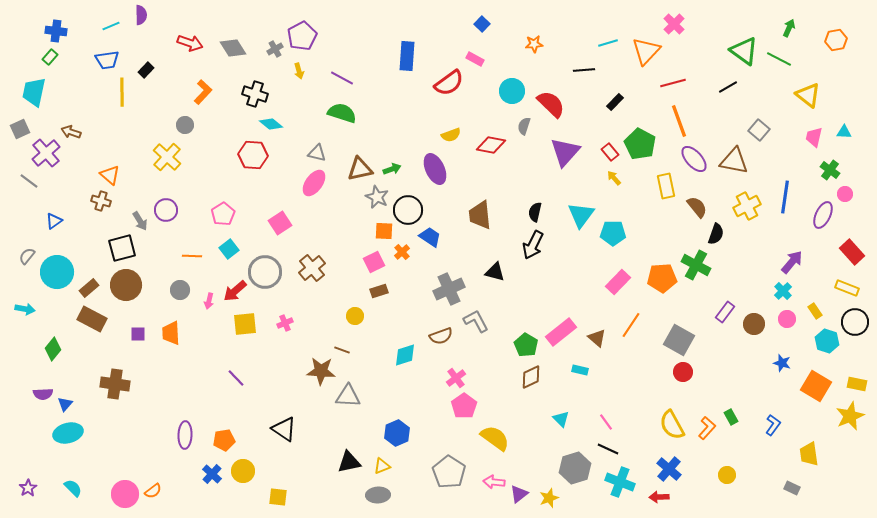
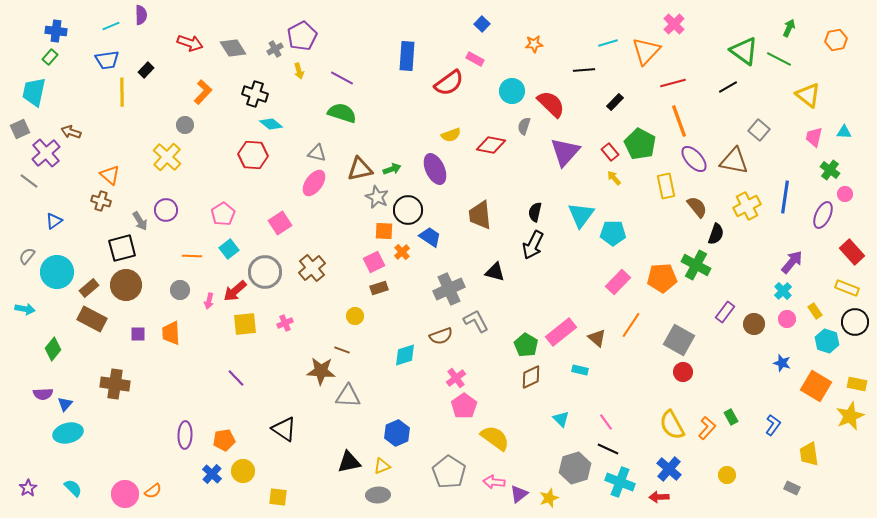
brown rectangle at (379, 291): moved 3 px up
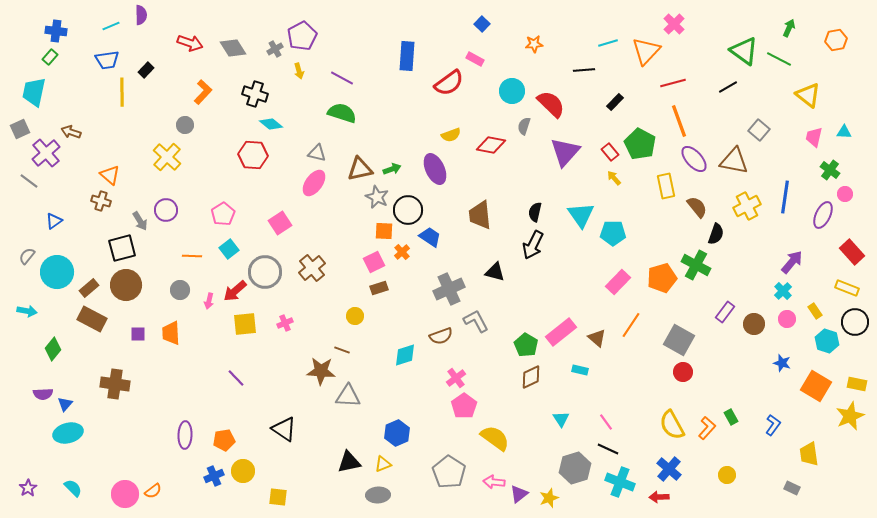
cyan triangle at (581, 215): rotated 12 degrees counterclockwise
orange pentagon at (662, 278): rotated 12 degrees counterclockwise
cyan arrow at (25, 309): moved 2 px right, 2 px down
cyan triangle at (561, 419): rotated 12 degrees clockwise
yellow triangle at (382, 466): moved 1 px right, 2 px up
blue cross at (212, 474): moved 2 px right, 2 px down; rotated 24 degrees clockwise
